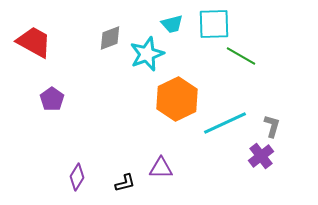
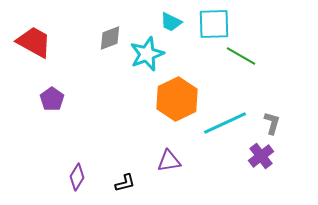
cyan trapezoid: moved 1 px left, 2 px up; rotated 40 degrees clockwise
gray L-shape: moved 3 px up
purple triangle: moved 8 px right, 7 px up; rotated 10 degrees counterclockwise
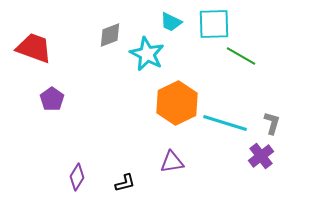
gray diamond: moved 3 px up
red trapezoid: moved 6 px down; rotated 9 degrees counterclockwise
cyan star: rotated 24 degrees counterclockwise
orange hexagon: moved 4 px down
cyan line: rotated 42 degrees clockwise
purple triangle: moved 3 px right, 1 px down
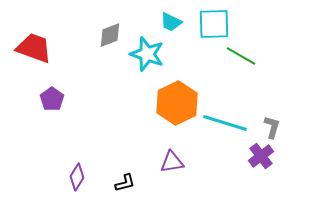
cyan star: rotated 8 degrees counterclockwise
gray L-shape: moved 4 px down
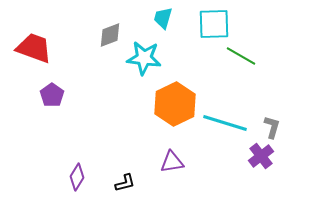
cyan trapezoid: moved 8 px left, 4 px up; rotated 80 degrees clockwise
cyan star: moved 3 px left, 4 px down; rotated 12 degrees counterclockwise
purple pentagon: moved 4 px up
orange hexagon: moved 2 px left, 1 px down
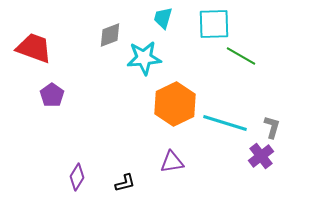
cyan star: rotated 12 degrees counterclockwise
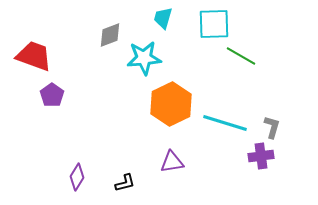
red trapezoid: moved 8 px down
orange hexagon: moved 4 px left
purple cross: rotated 30 degrees clockwise
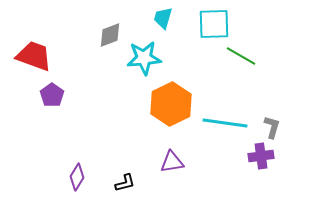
cyan line: rotated 9 degrees counterclockwise
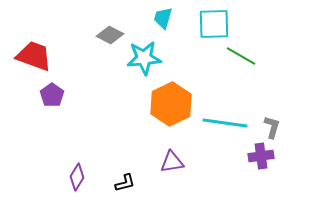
gray diamond: rotated 48 degrees clockwise
